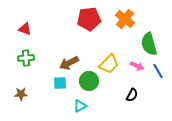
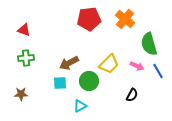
red triangle: moved 1 px left, 1 px down
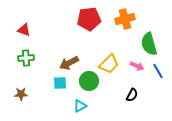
orange cross: rotated 36 degrees clockwise
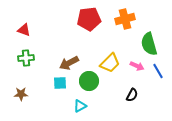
yellow trapezoid: moved 1 px right, 1 px up
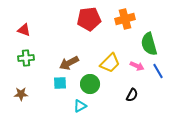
green circle: moved 1 px right, 3 px down
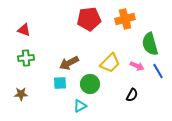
green semicircle: moved 1 px right
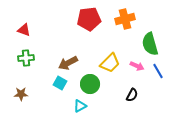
brown arrow: moved 1 px left
cyan square: rotated 32 degrees clockwise
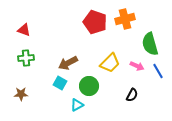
red pentagon: moved 6 px right, 3 px down; rotated 25 degrees clockwise
green circle: moved 1 px left, 2 px down
cyan triangle: moved 3 px left, 1 px up
